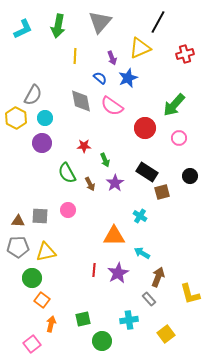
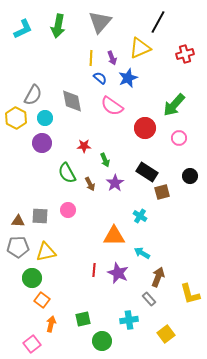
yellow line at (75, 56): moved 16 px right, 2 px down
gray diamond at (81, 101): moved 9 px left
purple star at (118, 273): rotated 20 degrees counterclockwise
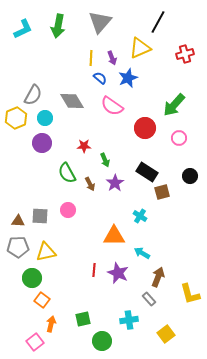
gray diamond at (72, 101): rotated 20 degrees counterclockwise
yellow hexagon at (16, 118): rotated 10 degrees clockwise
pink square at (32, 344): moved 3 px right, 2 px up
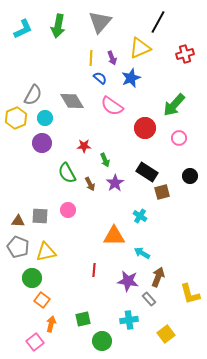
blue star at (128, 78): moved 3 px right
gray pentagon at (18, 247): rotated 25 degrees clockwise
purple star at (118, 273): moved 10 px right, 8 px down; rotated 15 degrees counterclockwise
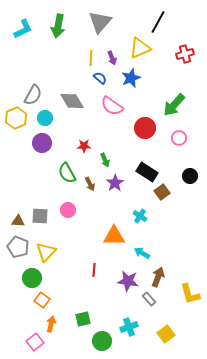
brown square at (162, 192): rotated 21 degrees counterclockwise
yellow triangle at (46, 252): rotated 35 degrees counterclockwise
cyan cross at (129, 320): moved 7 px down; rotated 12 degrees counterclockwise
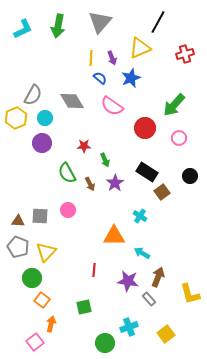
green square at (83, 319): moved 1 px right, 12 px up
green circle at (102, 341): moved 3 px right, 2 px down
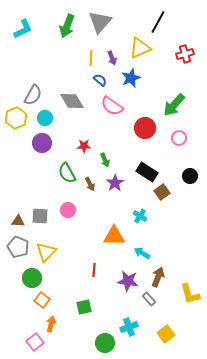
green arrow at (58, 26): moved 9 px right; rotated 10 degrees clockwise
blue semicircle at (100, 78): moved 2 px down
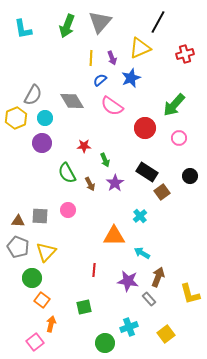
cyan L-shape at (23, 29): rotated 105 degrees clockwise
blue semicircle at (100, 80): rotated 80 degrees counterclockwise
cyan cross at (140, 216): rotated 16 degrees clockwise
